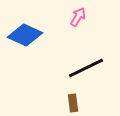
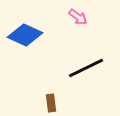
pink arrow: rotated 96 degrees clockwise
brown rectangle: moved 22 px left
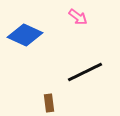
black line: moved 1 px left, 4 px down
brown rectangle: moved 2 px left
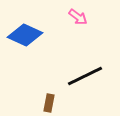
black line: moved 4 px down
brown rectangle: rotated 18 degrees clockwise
